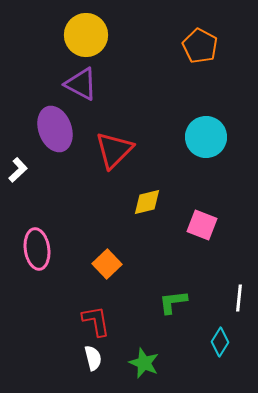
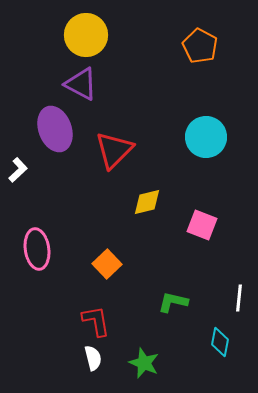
green L-shape: rotated 20 degrees clockwise
cyan diamond: rotated 20 degrees counterclockwise
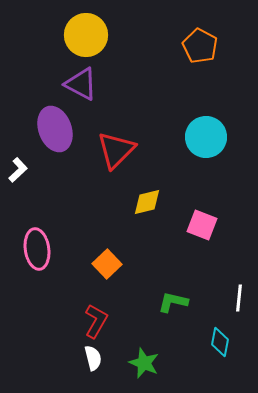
red triangle: moved 2 px right
red L-shape: rotated 40 degrees clockwise
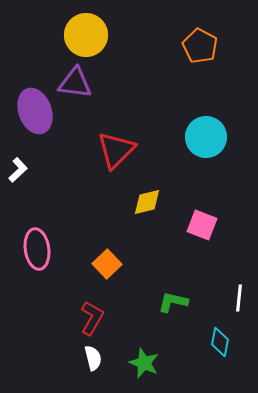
purple triangle: moved 6 px left, 1 px up; rotated 21 degrees counterclockwise
purple ellipse: moved 20 px left, 18 px up
red L-shape: moved 4 px left, 3 px up
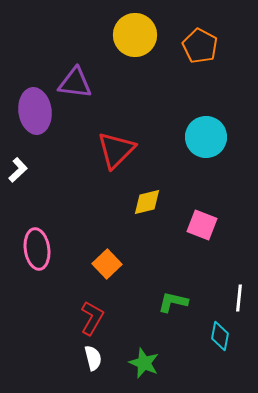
yellow circle: moved 49 px right
purple ellipse: rotated 12 degrees clockwise
cyan diamond: moved 6 px up
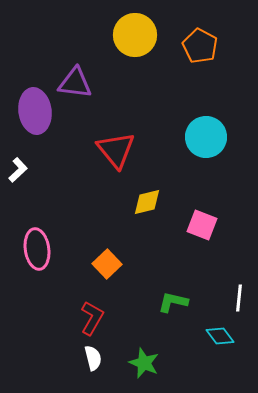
red triangle: rotated 24 degrees counterclockwise
cyan diamond: rotated 48 degrees counterclockwise
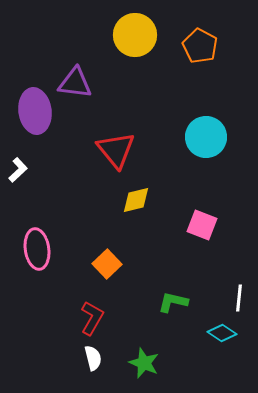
yellow diamond: moved 11 px left, 2 px up
cyan diamond: moved 2 px right, 3 px up; rotated 20 degrees counterclockwise
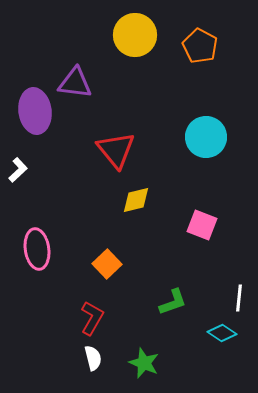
green L-shape: rotated 148 degrees clockwise
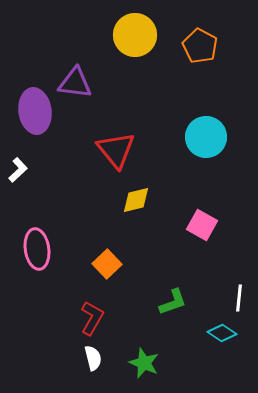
pink square: rotated 8 degrees clockwise
